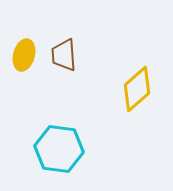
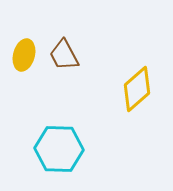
brown trapezoid: rotated 24 degrees counterclockwise
cyan hexagon: rotated 6 degrees counterclockwise
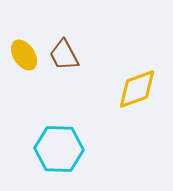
yellow ellipse: rotated 48 degrees counterclockwise
yellow diamond: rotated 21 degrees clockwise
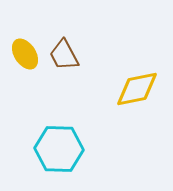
yellow ellipse: moved 1 px right, 1 px up
yellow diamond: rotated 9 degrees clockwise
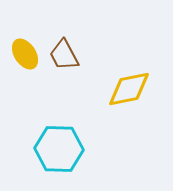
yellow diamond: moved 8 px left
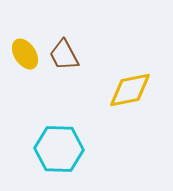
yellow diamond: moved 1 px right, 1 px down
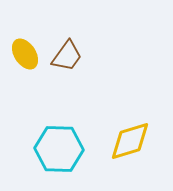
brown trapezoid: moved 3 px right, 1 px down; rotated 116 degrees counterclockwise
yellow diamond: moved 51 px down; rotated 6 degrees counterclockwise
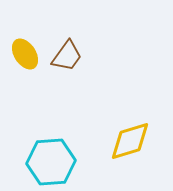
cyan hexagon: moved 8 px left, 13 px down; rotated 6 degrees counterclockwise
